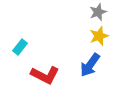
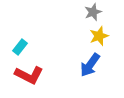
gray star: moved 5 px left
red L-shape: moved 16 px left
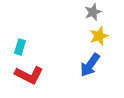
cyan rectangle: rotated 21 degrees counterclockwise
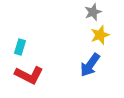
yellow star: moved 1 px right, 1 px up
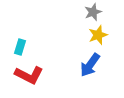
yellow star: moved 2 px left
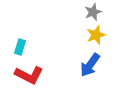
yellow star: moved 2 px left
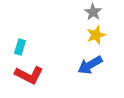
gray star: rotated 18 degrees counterclockwise
blue arrow: rotated 25 degrees clockwise
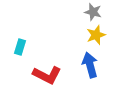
gray star: rotated 18 degrees counterclockwise
blue arrow: rotated 105 degrees clockwise
red L-shape: moved 18 px right
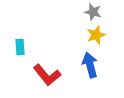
cyan rectangle: rotated 21 degrees counterclockwise
red L-shape: rotated 24 degrees clockwise
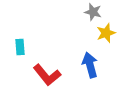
yellow star: moved 10 px right, 2 px up
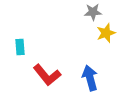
gray star: rotated 18 degrees counterclockwise
blue arrow: moved 13 px down
